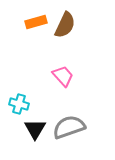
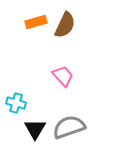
cyan cross: moved 3 px left, 1 px up
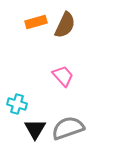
cyan cross: moved 1 px right, 1 px down
gray semicircle: moved 1 px left, 1 px down
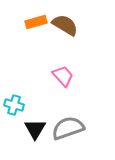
brown semicircle: rotated 84 degrees counterclockwise
cyan cross: moved 3 px left, 1 px down
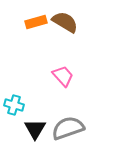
brown semicircle: moved 3 px up
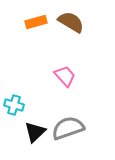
brown semicircle: moved 6 px right
pink trapezoid: moved 2 px right
black triangle: moved 3 px down; rotated 15 degrees clockwise
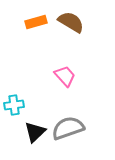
cyan cross: rotated 24 degrees counterclockwise
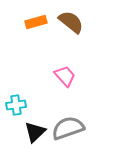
brown semicircle: rotated 8 degrees clockwise
cyan cross: moved 2 px right
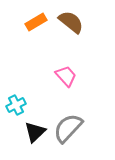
orange rectangle: rotated 15 degrees counterclockwise
pink trapezoid: moved 1 px right
cyan cross: rotated 18 degrees counterclockwise
gray semicircle: rotated 28 degrees counterclockwise
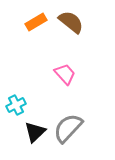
pink trapezoid: moved 1 px left, 2 px up
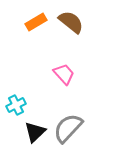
pink trapezoid: moved 1 px left
